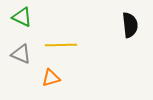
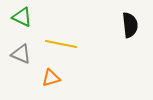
yellow line: moved 1 px up; rotated 12 degrees clockwise
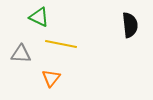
green triangle: moved 17 px right
gray triangle: rotated 20 degrees counterclockwise
orange triangle: rotated 36 degrees counterclockwise
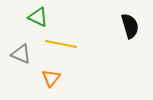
green triangle: moved 1 px left
black semicircle: moved 1 px down; rotated 10 degrees counterclockwise
gray triangle: rotated 20 degrees clockwise
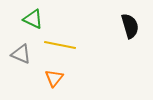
green triangle: moved 5 px left, 2 px down
yellow line: moved 1 px left, 1 px down
orange triangle: moved 3 px right
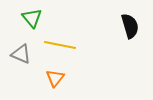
green triangle: moved 1 px left, 1 px up; rotated 25 degrees clockwise
orange triangle: moved 1 px right
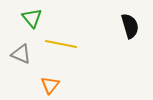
yellow line: moved 1 px right, 1 px up
orange triangle: moved 5 px left, 7 px down
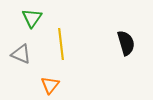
green triangle: rotated 15 degrees clockwise
black semicircle: moved 4 px left, 17 px down
yellow line: rotated 72 degrees clockwise
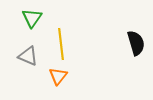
black semicircle: moved 10 px right
gray triangle: moved 7 px right, 2 px down
orange triangle: moved 8 px right, 9 px up
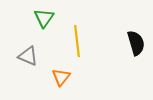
green triangle: moved 12 px right
yellow line: moved 16 px right, 3 px up
orange triangle: moved 3 px right, 1 px down
